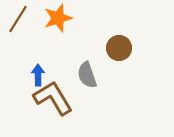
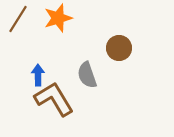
brown L-shape: moved 1 px right, 1 px down
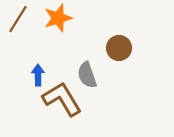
brown L-shape: moved 8 px right
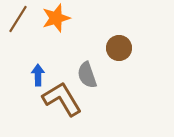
orange star: moved 2 px left
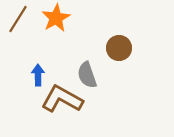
orange star: rotated 12 degrees counterclockwise
brown L-shape: rotated 30 degrees counterclockwise
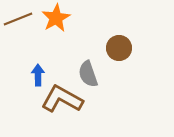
brown line: rotated 36 degrees clockwise
gray semicircle: moved 1 px right, 1 px up
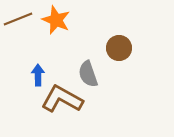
orange star: moved 2 px down; rotated 20 degrees counterclockwise
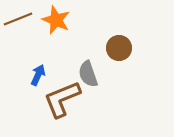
blue arrow: rotated 25 degrees clockwise
brown L-shape: rotated 51 degrees counterclockwise
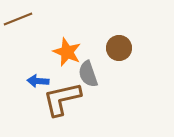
orange star: moved 11 px right, 32 px down
blue arrow: moved 6 px down; rotated 110 degrees counterclockwise
brown L-shape: rotated 9 degrees clockwise
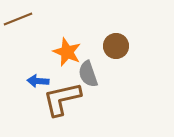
brown circle: moved 3 px left, 2 px up
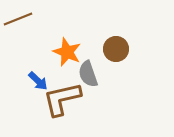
brown circle: moved 3 px down
blue arrow: rotated 140 degrees counterclockwise
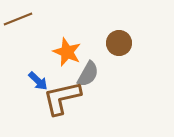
brown circle: moved 3 px right, 6 px up
gray semicircle: rotated 132 degrees counterclockwise
brown L-shape: moved 1 px up
